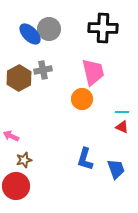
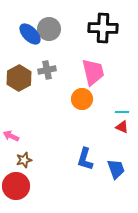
gray cross: moved 4 px right
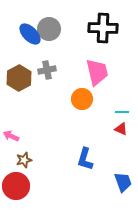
pink trapezoid: moved 4 px right
red triangle: moved 1 px left, 2 px down
blue trapezoid: moved 7 px right, 13 px down
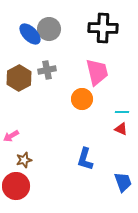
pink arrow: rotated 56 degrees counterclockwise
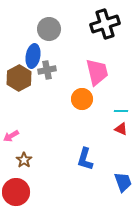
black cross: moved 2 px right, 4 px up; rotated 20 degrees counterclockwise
blue ellipse: moved 3 px right, 22 px down; rotated 55 degrees clockwise
cyan line: moved 1 px left, 1 px up
brown star: rotated 21 degrees counterclockwise
red circle: moved 6 px down
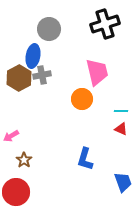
gray cross: moved 5 px left, 5 px down
